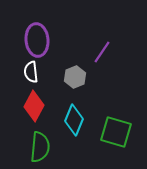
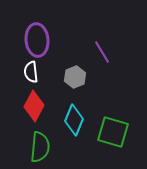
purple line: rotated 65 degrees counterclockwise
green square: moved 3 px left
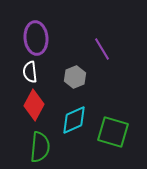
purple ellipse: moved 1 px left, 2 px up
purple line: moved 3 px up
white semicircle: moved 1 px left
red diamond: moved 1 px up
cyan diamond: rotated 44 degrees clockwise
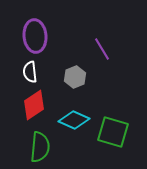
purple ellipse: moved 1 px left, 2 px up
red diamond: rotated 28 degrees clockwise
cyan diamond: rotated 48 degrees clockwise
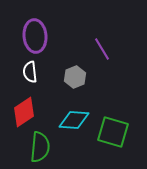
red diamond: moved 10 px left, 7 px down
cyan diamond: rotated 20 degrees counterclockwise
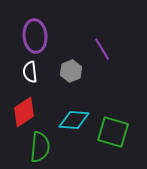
gray hexagon: moved 4 px left, 6 px up
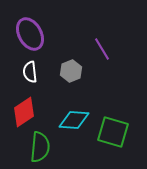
purple ellipse: moved 5 px left, 2 px up; rotated 24 degrees counterclockwise
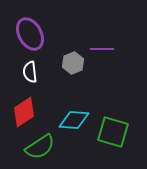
purple line: rotated 60 degrees counterclockwise
gray hexagon: moved 2 px right, 8 px up
green semicircle: rotated 52 degrees clockwise
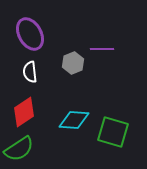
green semicircle: moved 21 px left, 2 px down
